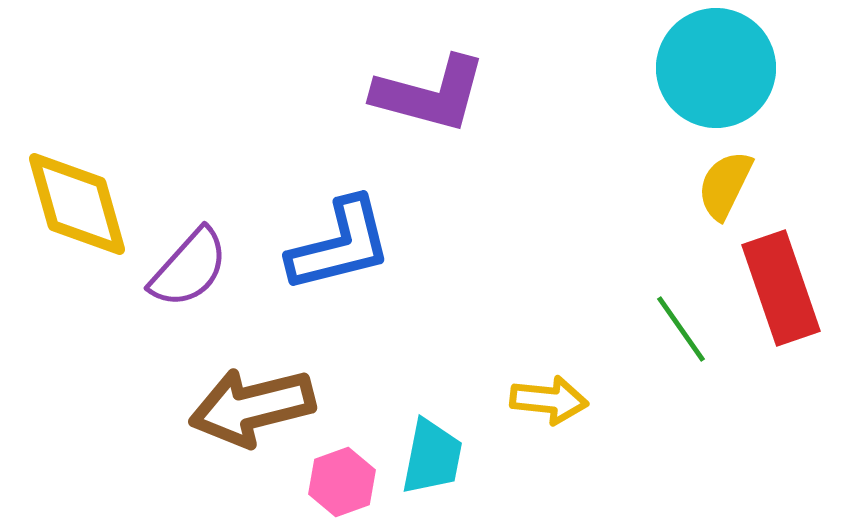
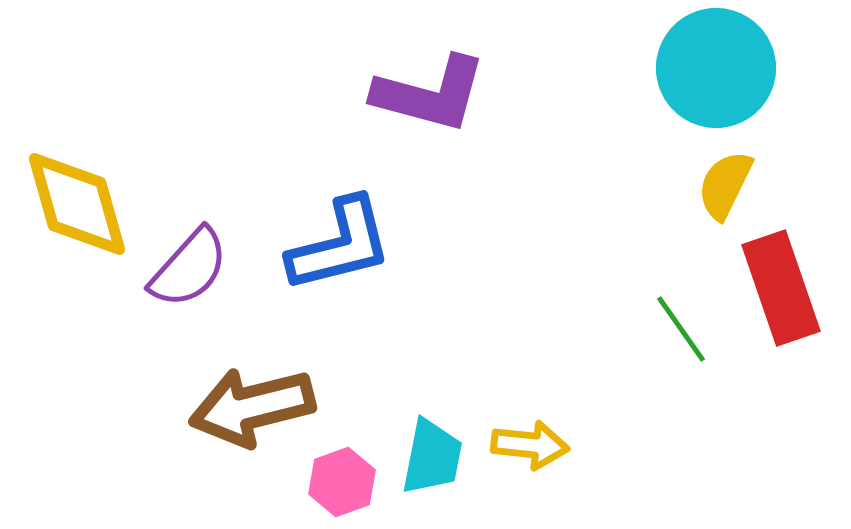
yellow arrow: moved 19 px left, 45 px down
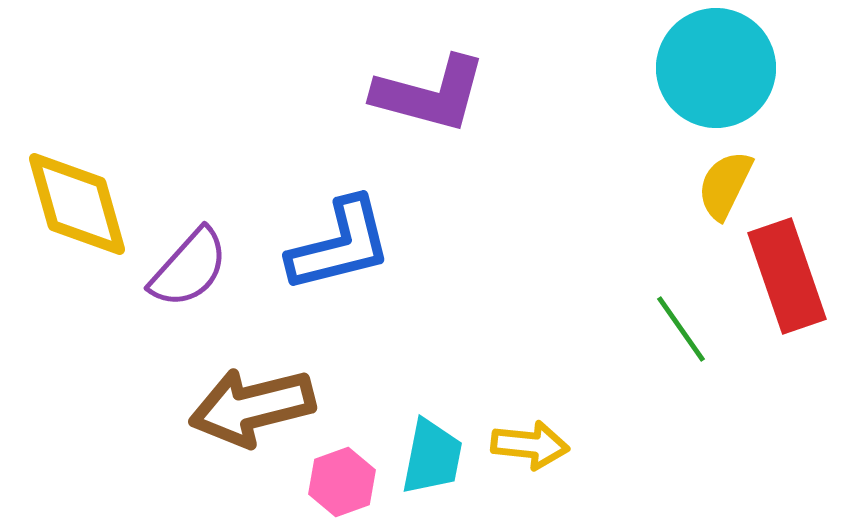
red rectangle: moved 6 px right, 12 px up
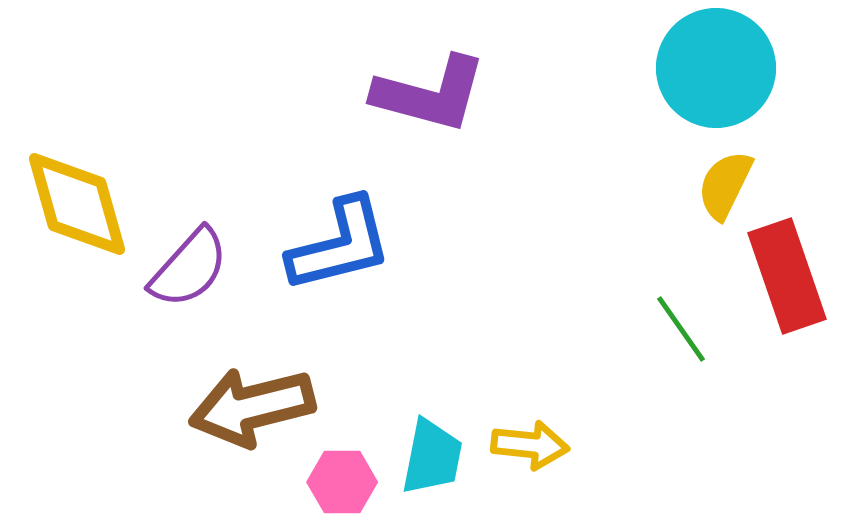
pink hexagon: rotated 20 degrees clockwise
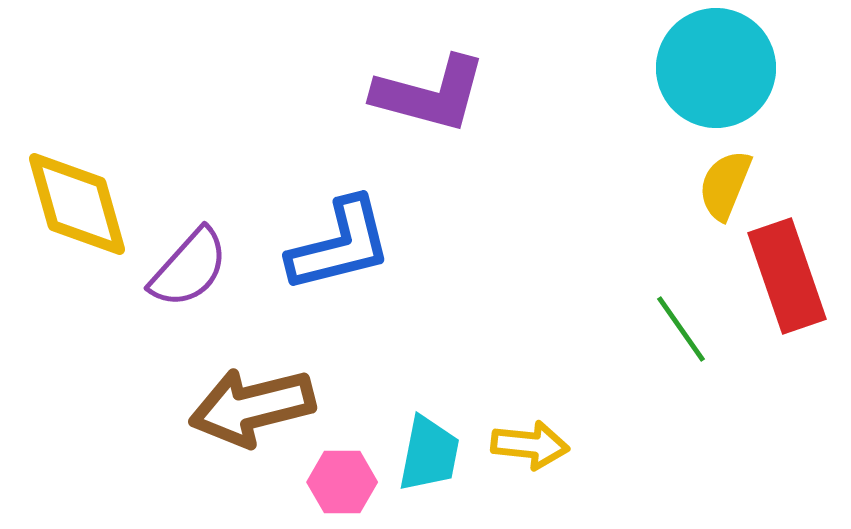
yellow semicircle: rotated 4 degrees counterclockwise
cyan trapezoid: moved 3 px left, 3 px up
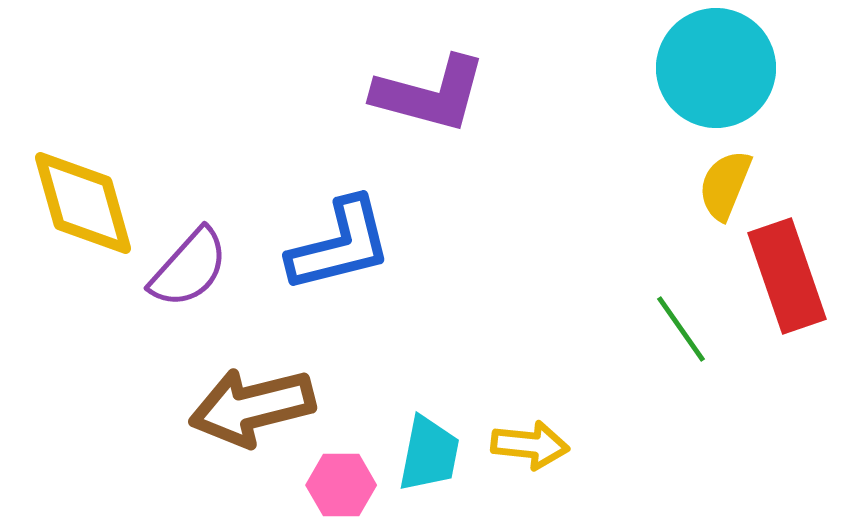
yellow diamond: moved 6 px right, 1 px up
pink hexagon: moved 1 px left, 3 px down
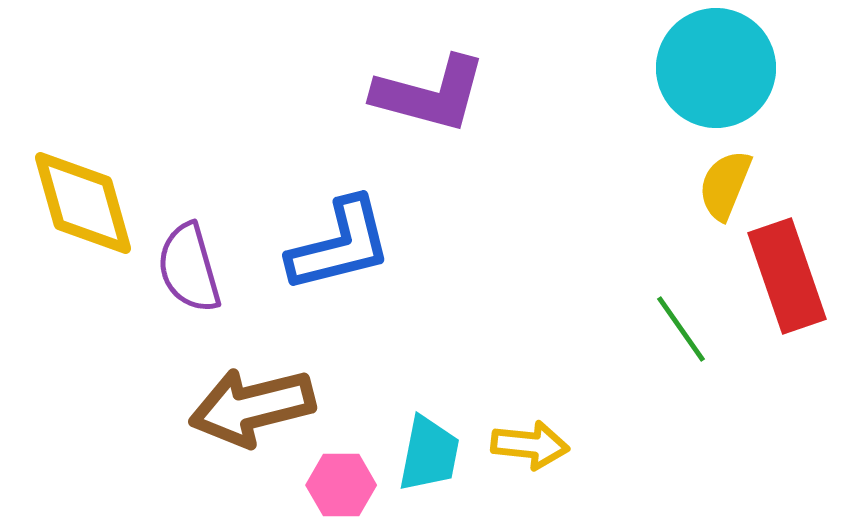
purple semicircle: rotated 122 degrees clockwise
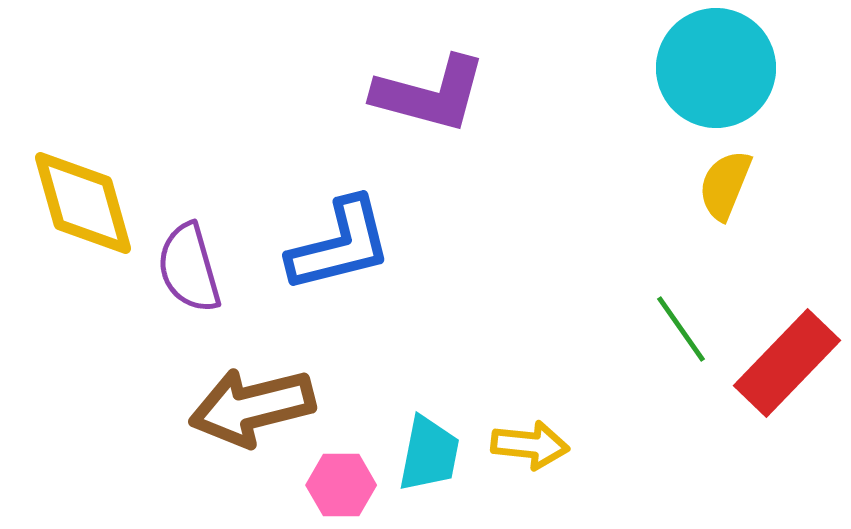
red rectangle: moved 87 px down; rotated 63 degrees clockwise
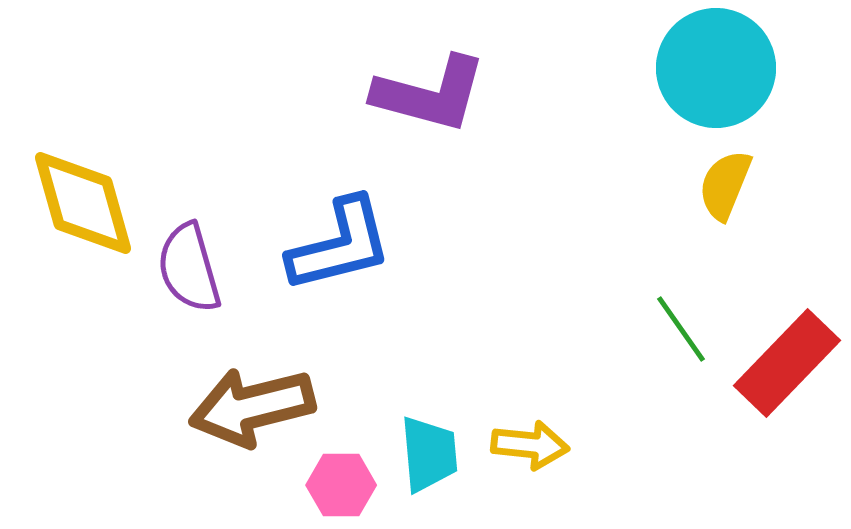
cyan trapezoid: rotated 16 degrees counterclockwise
